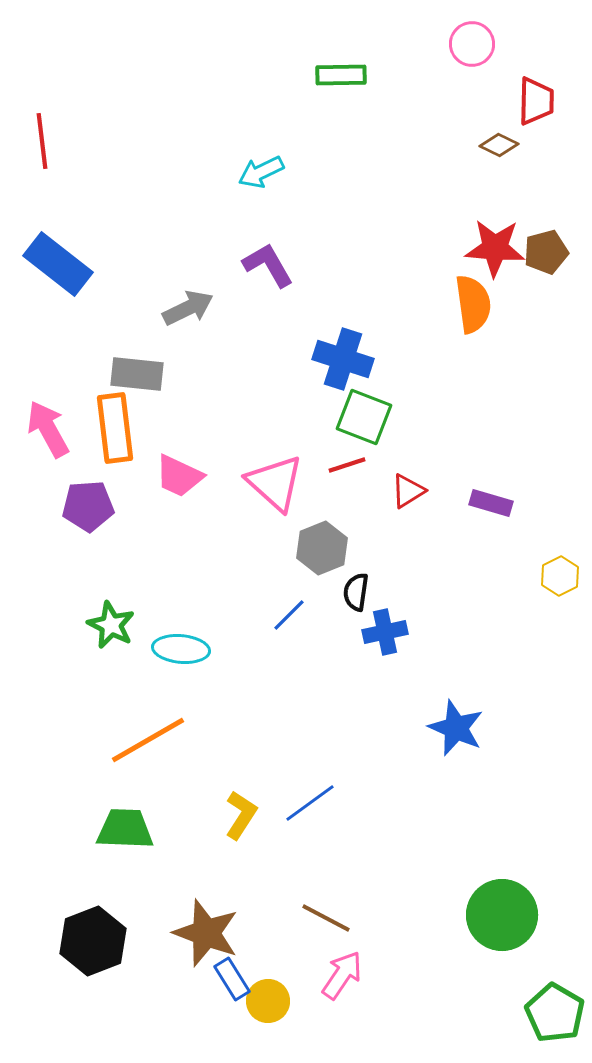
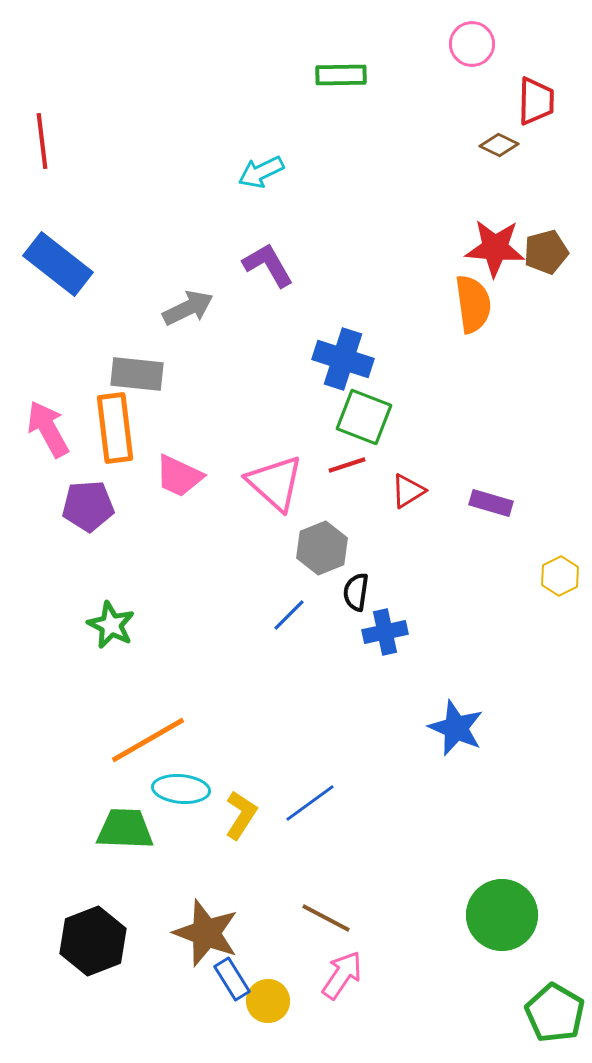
cyan ellipse at (181, 649): moved 140 px down
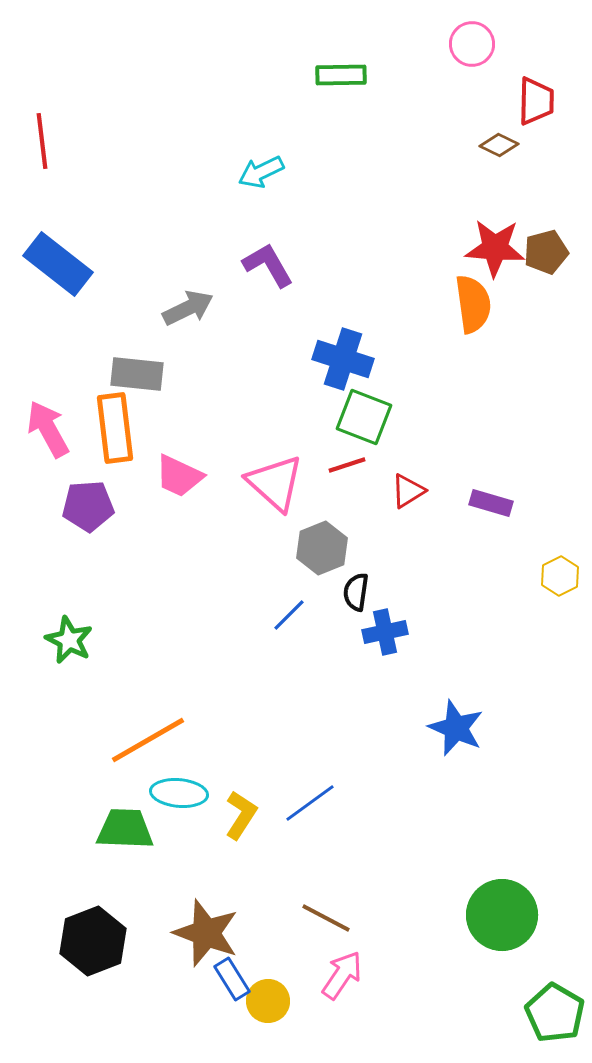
green star at (111, 625): moved 42 px left, 15 px down
cyan ellipse at (181, 789): moved 2 px left, 4 px down
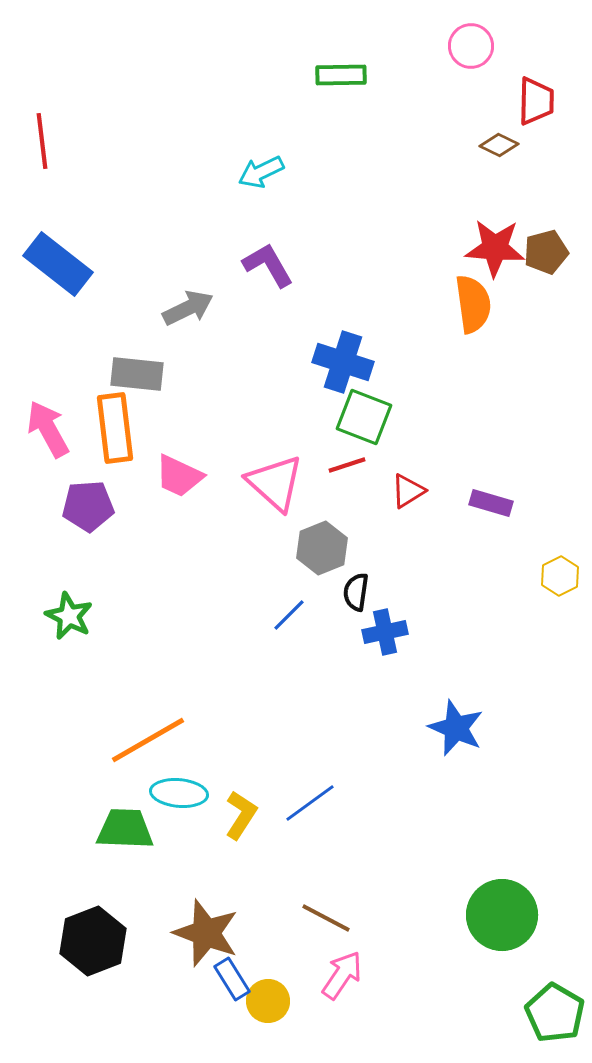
pink circle at (472, 44): moved 1 px left, 2 px down
blue cross at (343, 359): moved 3 px down
green star at (69, 640): moved 24 px up
